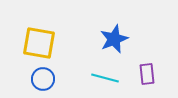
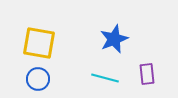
blue circle: moved 5 px left
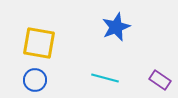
blue star: moved 2 px right, 12 px up
purple rectangle: moved 13 px right, 6 px down; rotated 50 degrees counterclockwise
blue circle: moved 3 px left, 1 px down
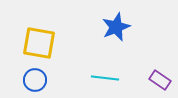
cyan line: rotated 8 degrees counterclockwise
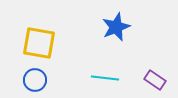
purple rectangle: moved 5 px left
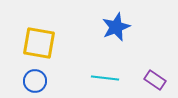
blue circle: moved 1 px down
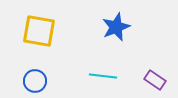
yellow square: moved 12 px up
cyan line: moved 2 px left, 2 px up
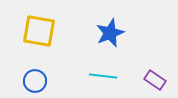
blue star: moved 6 px left, 6 px down
